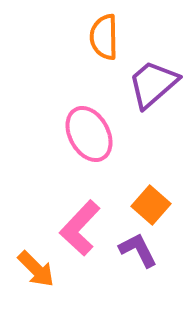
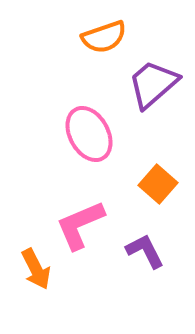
orange semicircle: rotated 108 degrees counterclockwise
orange square: moved 7 px right, 21 px up
pink L-shape: moved 3 px up; rotated 24 degrees clockwise
purple L-shape: moved 7 px right, 1 px down
orange arrow: rotated 18 degrees clockwise
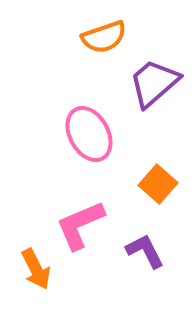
purple trapezoid: moved 1 px right, 1 px up
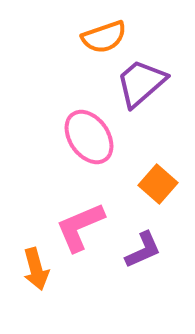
purple trapezoid: moved 13 px left
pink ellipse: moved 3 px down; rotated 6 degrees counterclockwise
pink L-shape: moved 2 px down
purple L-shape: moved 2 px left, 1 px up; rotated 93 degrees clockwise
orange arrow: rotated 12 degrees clockwise
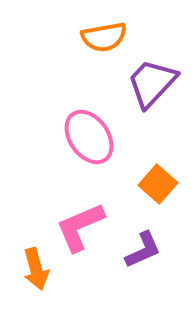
orange semicircle: rotated 9 degrees clockwise
purple trapezoid: moved 11 px right; rotated 6 degrees counterclockwise
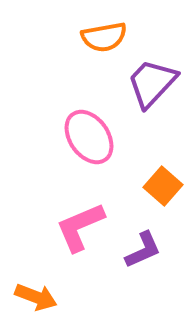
orange square: moved 5 px right, 2 px down
orange arrow: moved 28 px down; rotated 54 degrees counterclockwise
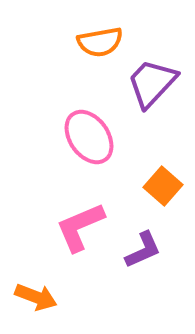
orange semicircle: moved 4 px left, 5 px down
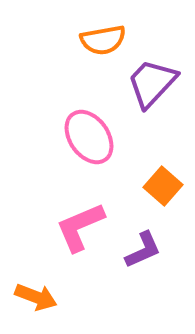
orange semicircle: moved 3 px right, 2 px up
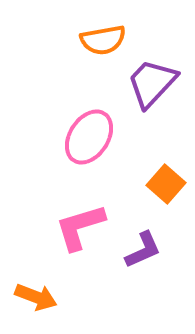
pink ellipse: rotated 68 degrees clockwise
orange square: moved 3 px right, 2 px up
pink L-shape: rotated 6 degrees clockwise
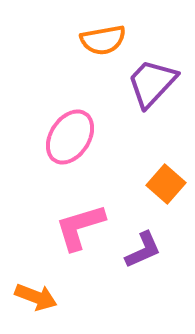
pink ellipse: moved 19 px left
